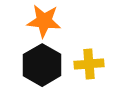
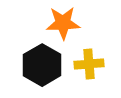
orange star: moved 19 px right, 2 px down; rotated 8 degrees counterclockwise
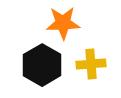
yellow cross: moved 2 px right
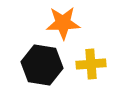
black hexagon: rotated 21 degrees counterclockwise
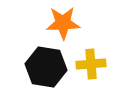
black hexagon: moved 4 px right, 2 px down
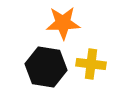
yellow cross: rotated 12 degrees clockwise
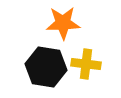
yellow cross: moved 5 px left
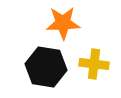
yellow cross: moved 8 px right
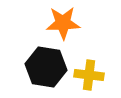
yellow cross: moved 5 px left, 11 px down
